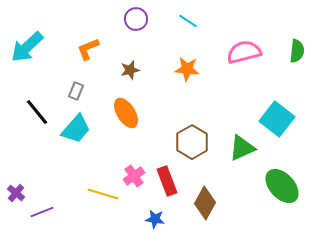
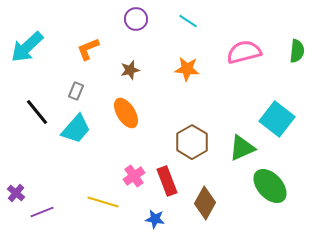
green ellipse: moved 12 px left
yellow line: moved 8 px down
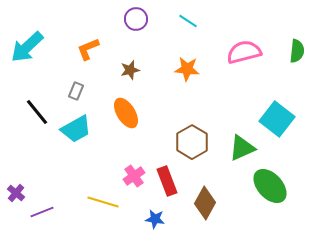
cyan trapezoid: rotated 20 degrees clockwise
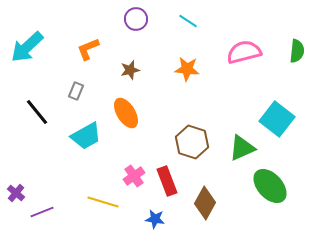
cyan trapezoid: moved 10 px right, 7 px down
brown hexagon: rotated 12 degrees counterclockwise
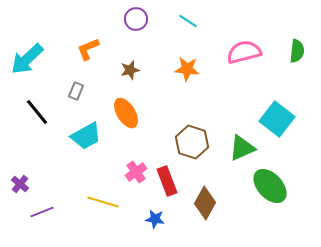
cyan arrow: moved 12 px down
pink cross: moved 2 px right, 4 px up
purple cross: moved 4 px right, 9 px up
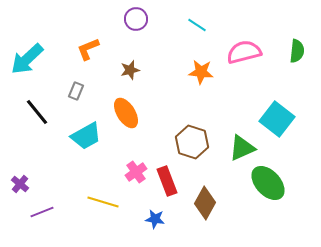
cyan line: moved 9 px right, 4 px down
orange star: moved 14 px right, 3 px down
green ellipse: moved 2 px left, 3 px up
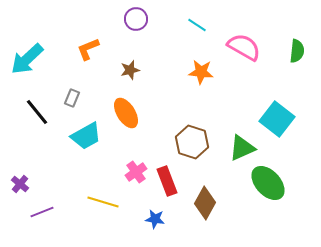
pink semicircle: moved 5 px up; rotated 44 degrees clockwise
gray rectangle: moved 4 px left, 7 px down
